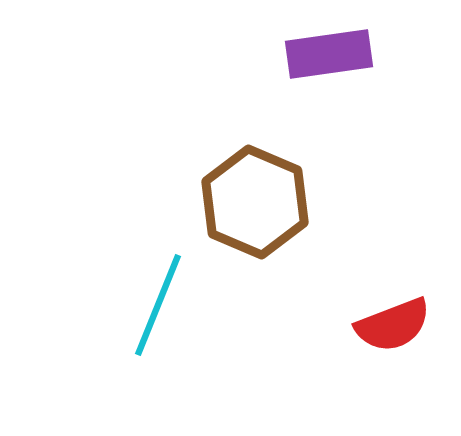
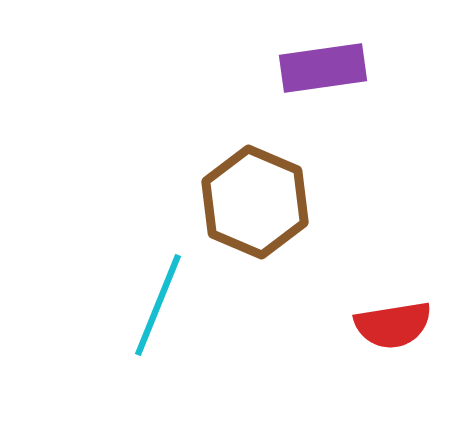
purple rectangle: moved 6 px left, 14 px down
red semicircle: rotated 12 degrees clockwise
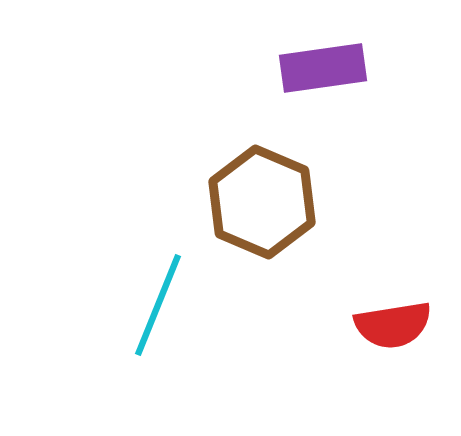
brown hexagon: moved 7 px right
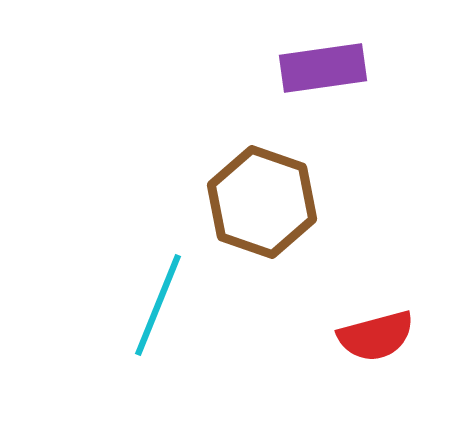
brown hexagon: rotated 4 degrees counterclockwise
red semicircle: moved 17 px left, 11 px down; rotated 6 degrees counterclockwise
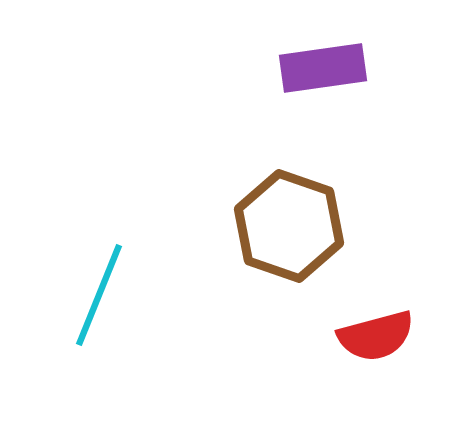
brown hexagon: moved 27 px right, 24 px down
cyan line: moved 59 px left, 10 px up
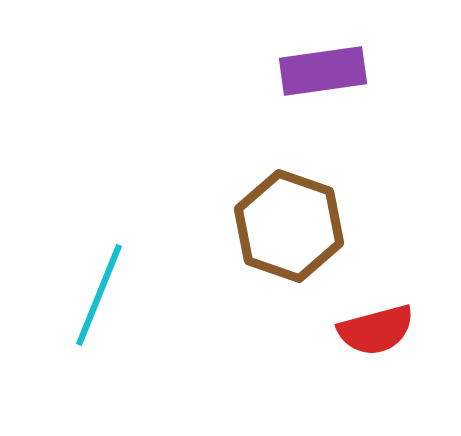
purple rectangle: moved 3 px down
red semicircle: moved 6 px up
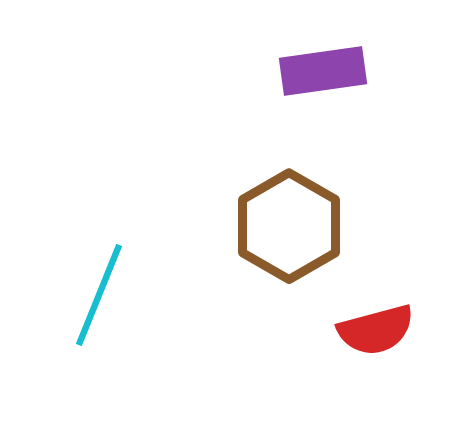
brown hexagon: rotated 11 degrees clockwise
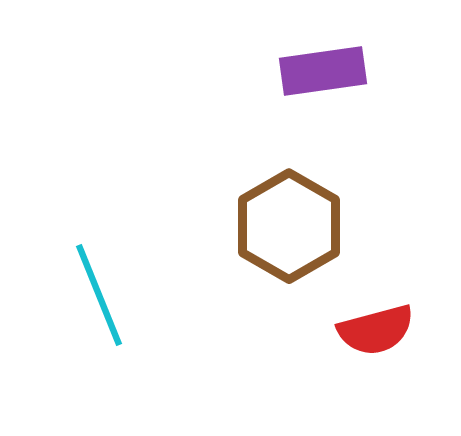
cyan line: rotated 44 degrees counterclockwise
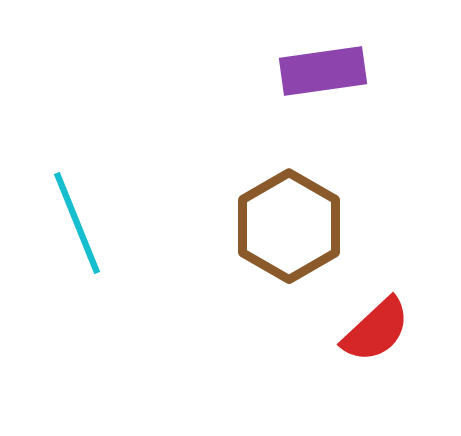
cyan line: moved 22 px left, 72 px up
red semicircle: rotated 28 degrees counterclockwise
